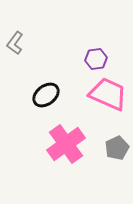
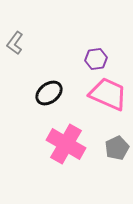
black ellipse: moved 3 px right, 2 px up
pink cross: rotated 24 degrees counterclockwise
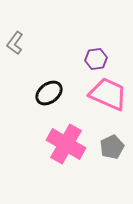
gray pentagon: moved 5 px left, 1 px up
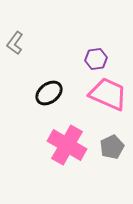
pink cross: moved 1 px right, 1 px down
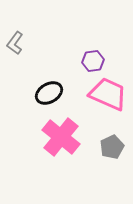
purple hexagon: moved 3 px left, 2 px down
black ellipse: rotated 8 degrees clockwise
pink cross: moved 6 px left, 8 px up; rotated 9 degrees clockwise
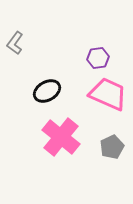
purple hexagon: moved 5 px right, 3 px up
black ellipse: moved 2 px left, 2 px up
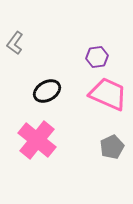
purple hexagon: moved 1 px left, 1 px up
pink cross: moved 24 px left, 3 px down
